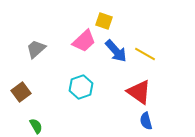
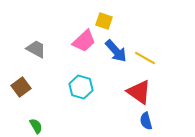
gray trapezoid: rotated 70 degrees clockwise
yellow line: moved 4 px down
cyan hexagon: rotated 25 degrees counterclockwise
brown square: moved 5 px up
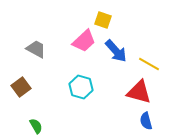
yellow square: moved 1 px left, 1 px up
yellow line: moved 4 px right, 6 px down
red triangle: rotated 20 degrees counterclockwise
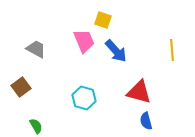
pink trapezoid: rotated 70 degrees counterclockwise
yellow line: moved 23 px right, 14 px up; rotated 55 degrees clockwise
cyan hexagon: moved 3 px right, 11 px down
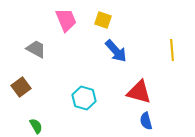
pink trapezoid: moved 18 px left, 21 px up
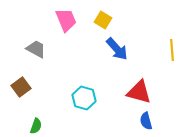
yellow square: rotated 12 degrees clockwise
blue arrow: moved 1 px right, 2 px up
green semicircle: rotated 49 degrees clockwise
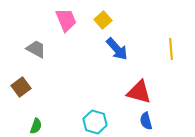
yellow square: rotated 18 degrees clockwise
yellow line: moved 1 px left, 1 px up
cyan hexagon: moved 11 px right, 24 px down
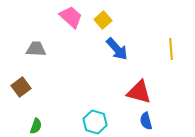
pink trapezoid: moved 5 px right, 3 px up; rotated 25 degrees counterclockwise
gray trapezoid: rotated 25 degrees counterclockwise
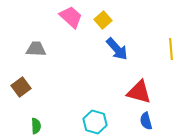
green semicircle: rotated 21 degrees counterclockwise
